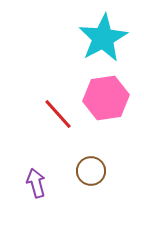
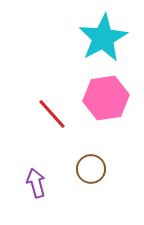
red line: moved 6 px left
brown circle: moved 2 px up
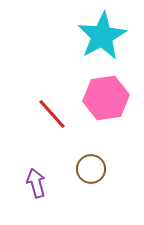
cyan star: moved 1 px left, 2 px up
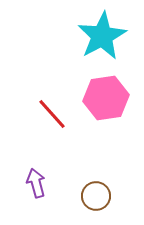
brown circle: moved 5 px right, 27 px down
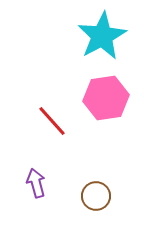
red line: moved 7 px down
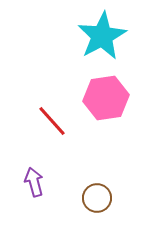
purple arrow: moved 2 px left, 1 px up
brown circle: moved 1 px right, 2 px down
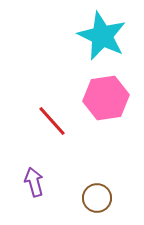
cyan star: rotated 18 degrees counterclockwise
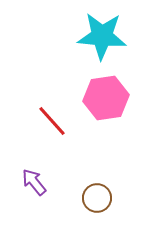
cyan star: rotated 21 degrees counterclockwise
purple arrow: rotated 24 degrees counterclockwise
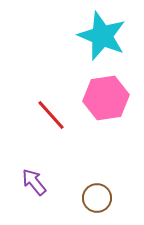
cyan star: rotated 18 degrees clockwise
red line: moved 1 px left, 6 px up
